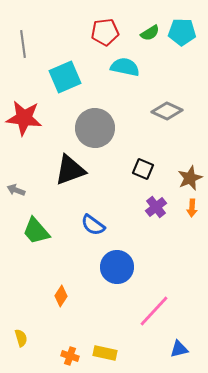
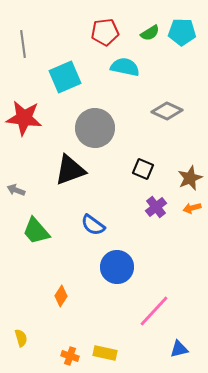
orange arrow: rotated 72 degrees clockwise
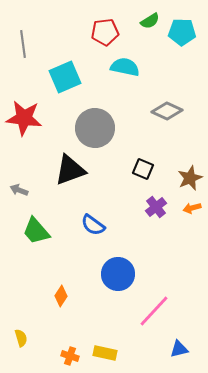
green semicircle: moved 12 px up
gray arrow: moved 3 px right
blue circle: moved 1 px right, 7 px down
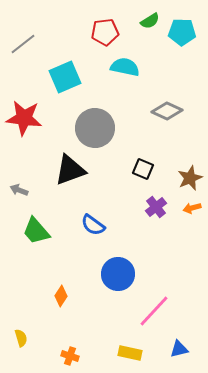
gray line: rotated 60 degrees clockwise
yellow rectangle: moved 25 px right
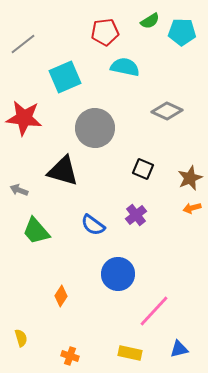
black triangle: moved 7 px left, 1 px down; rotated 36 degrees clockwise
purple cross: moved 20 px left, 8 px down
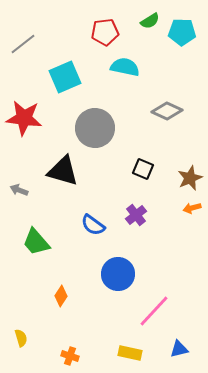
green trapezoid: moved 11 px down
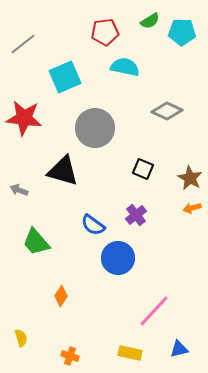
brown star: rotated 20 degrees counterclockwise
blue circle: moved 16 px up
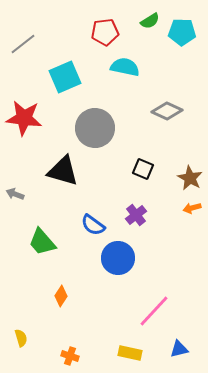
gray arrow: moved 4 px left, 4 px down
green trapezoid: moved 6 px right
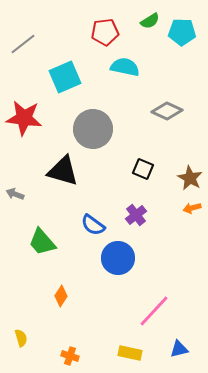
gray circle: moved 2 px left, 1 px down
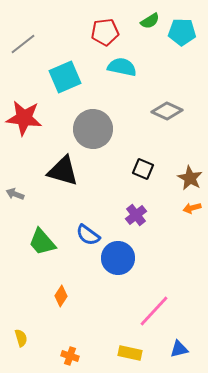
cyan semicircle: moved 3 px left
blue semicircle: moved 5 px left, 10 px down
